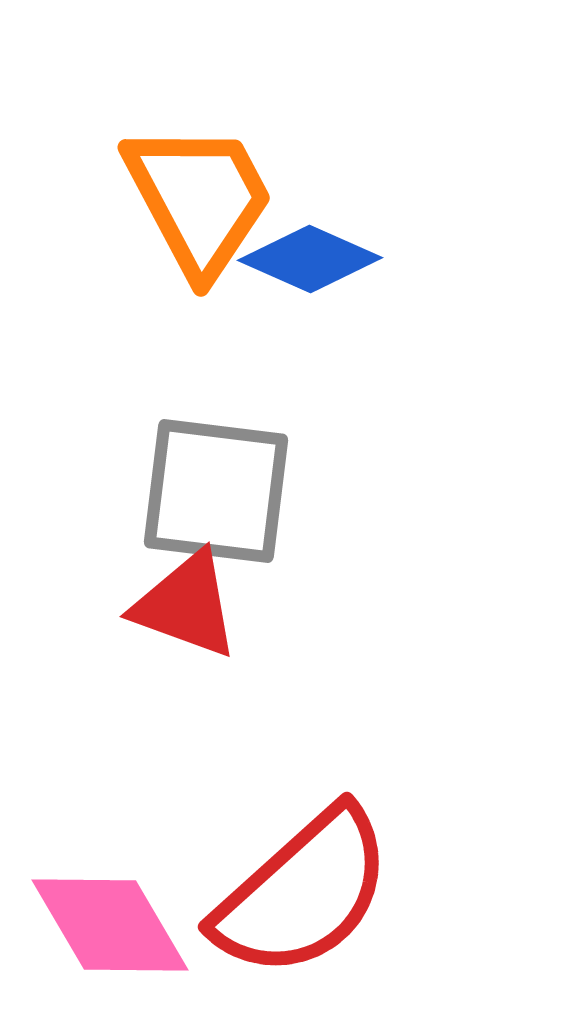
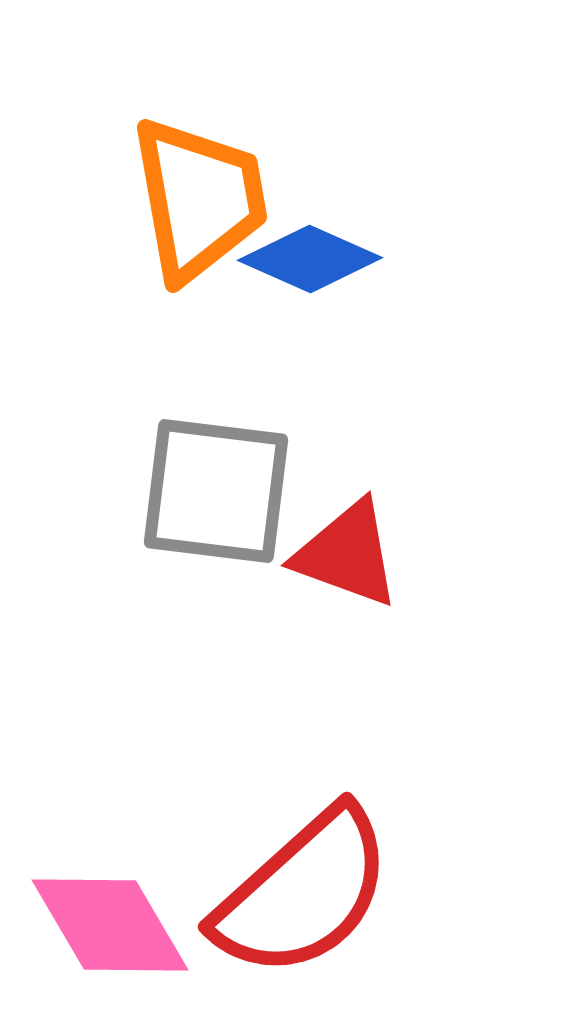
orange trapezoid: rotated 18 degrees clockwise
red triangle: moved 161 px right, 51 px up
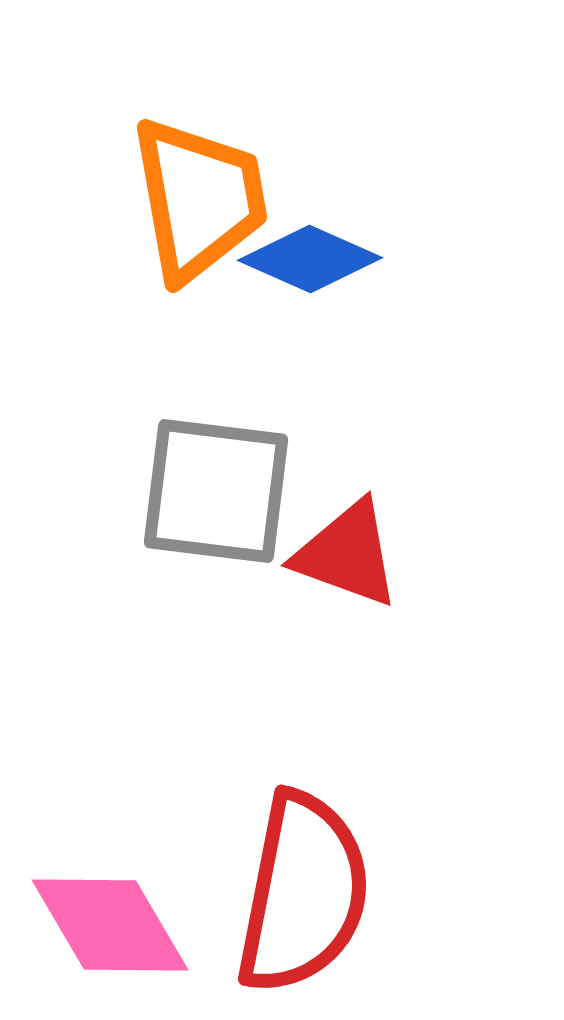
red semicircle: rotated 37 degrees counterclockwise
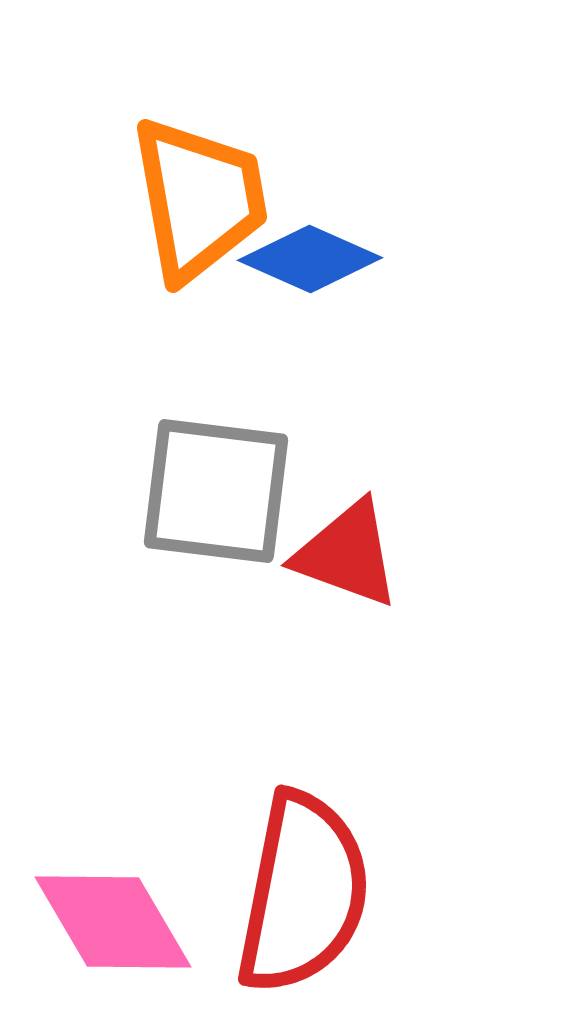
pink diamond: moved 3 px right, 3 px up
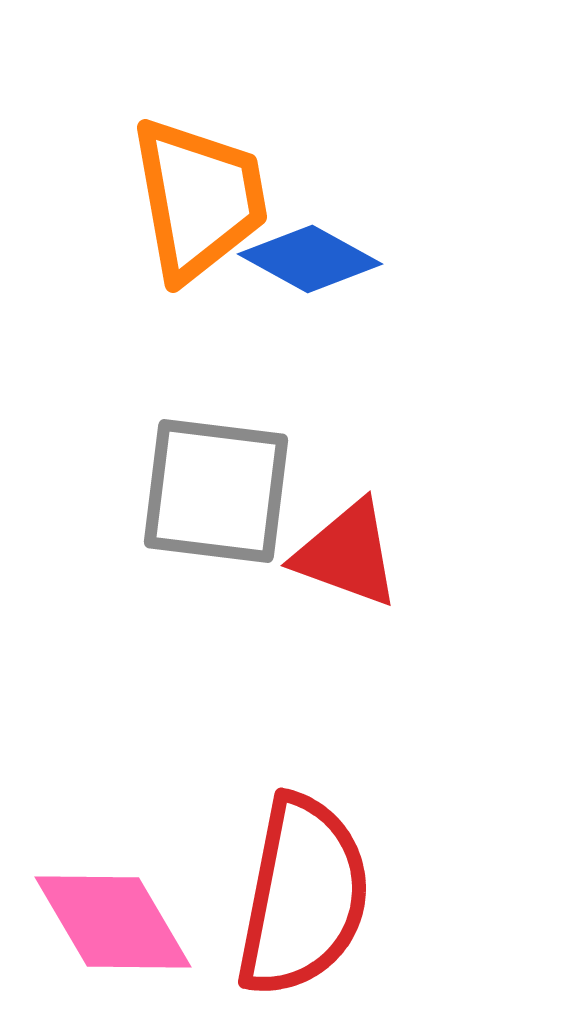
blue diamond: rotated 5 degrees clockwise
red semicircle: moved 3 px down
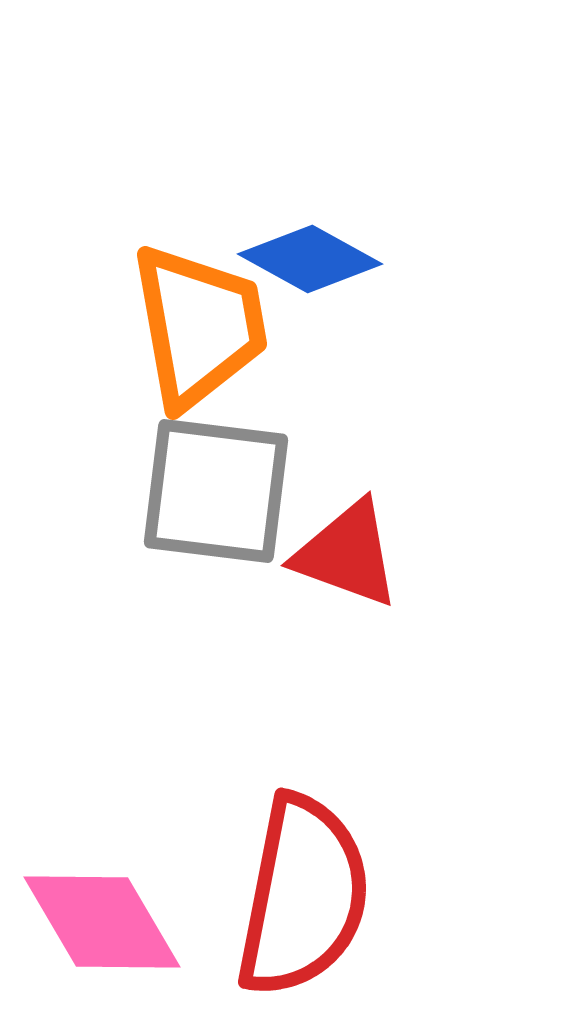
orange trapezoid: moved 127 px down
pink diamond: moved 11 px left
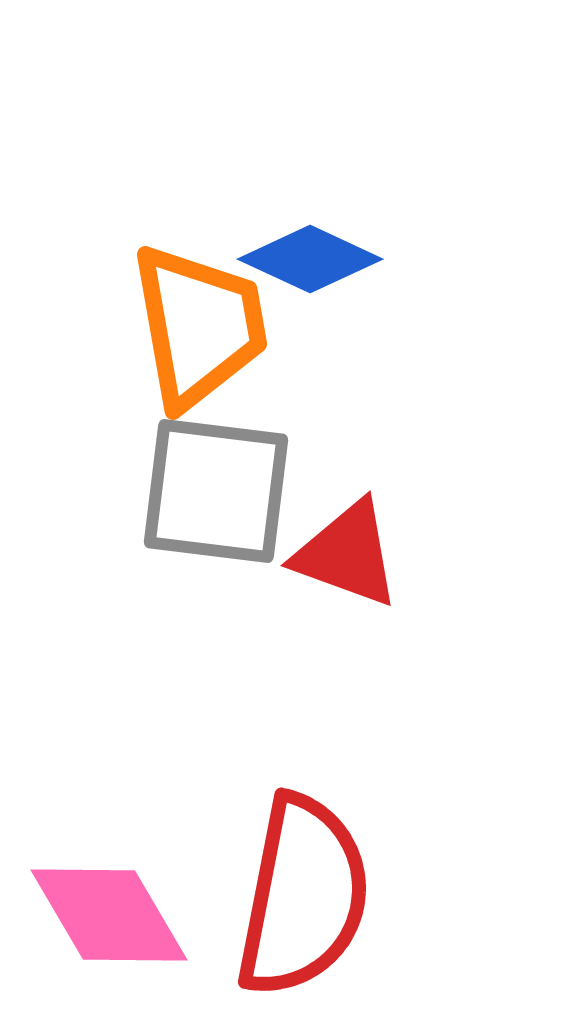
blue diamond: rotated 4 degrees counterclockwise
pink diamond: moved 7 px right, 7 px up
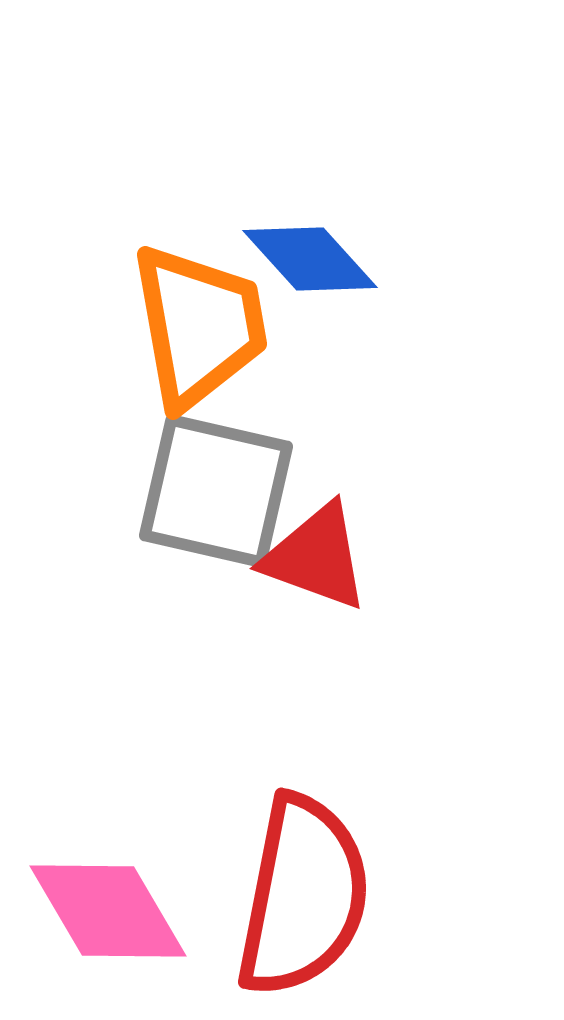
blue diamond: rotated 23 degrees clockwise
gray square: rotated 6 degrees clockwise
red triangle: moved 31 px left, 3 px down
pink diamond: moved 1 px left, 4 px up
